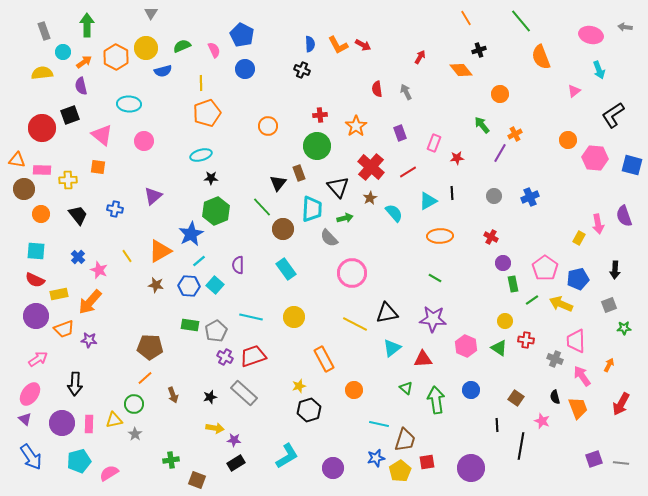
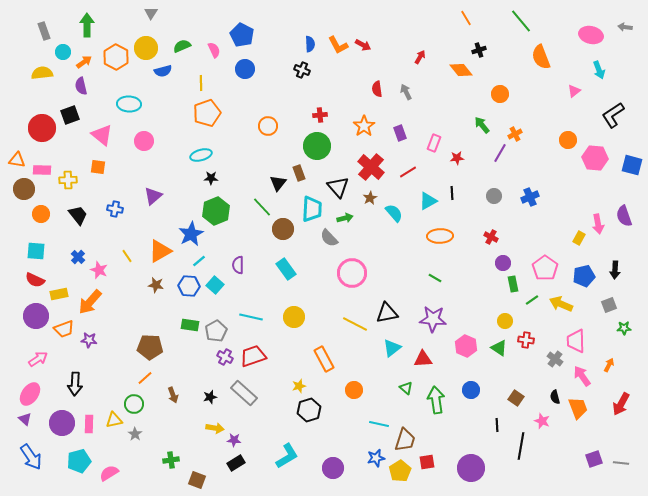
orange star at (356, 126): moved 8 px right
blue pentagon at (578, 279): moved 6 px right, 3 px up
gray cross at (555, 359): rotated 14 degrees clockwise
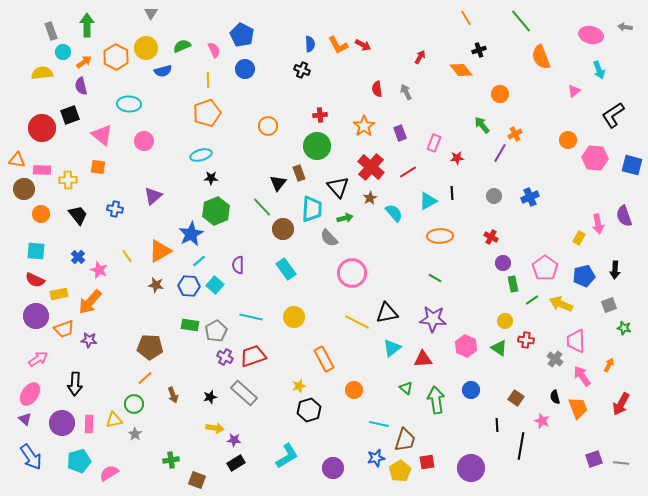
gray rectangle at (44, 31): moved 7 px right
yellow line at (201, 83): moved 7 px right, 3 px up
yellow line at (355, 324): moved 2 px right, 2 px up
green star at (624, 328): rotated 16 degrees clockwise
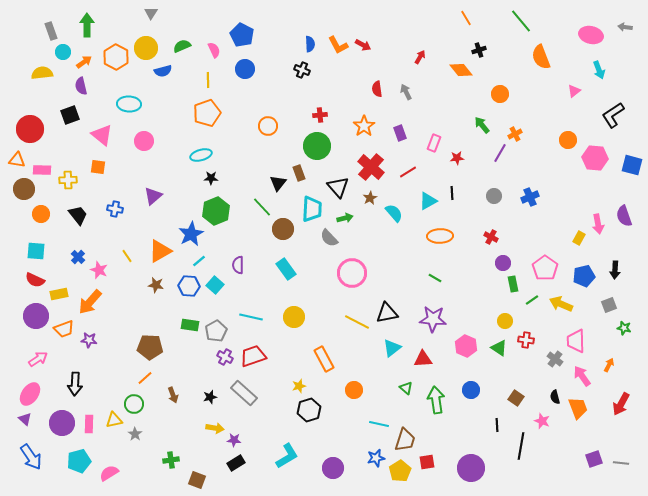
red circle at (42, 128): moved 12 px left, 1 px down
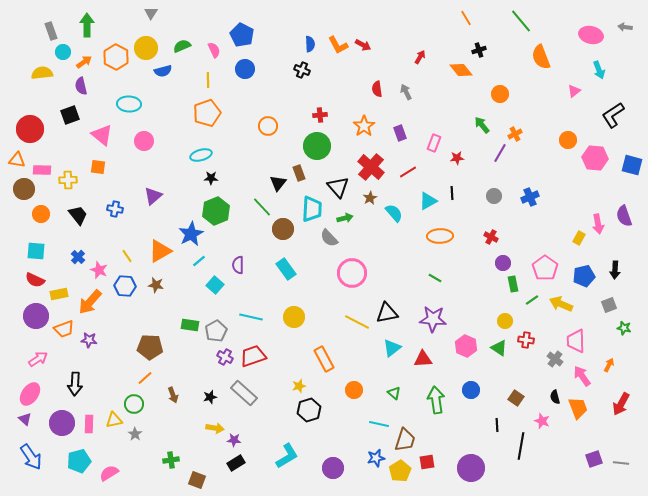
blue hexagon at (189, 286): moved 64 px left
green triangle at (406, 388): moved 12 px left, 5 px down
